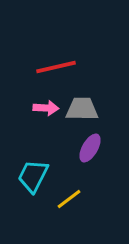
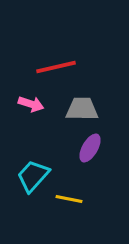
pink arrow: moved 15 px left, 4 px up; rotated 15 degrees clockwise
cyan trapezoid: rotated 15 degrees clockwise
yellow line: rotated 48 degrees clockwise
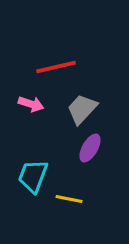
gray trapezoid: rotated 48 degrees counterclockwise
cyan trapezoid: rotated 21 degrees counterclockwise
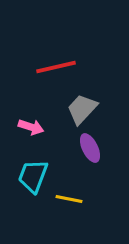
pink arrow: moved 23 px down
purple ellipse: rotated 56 degrees counterclockwise
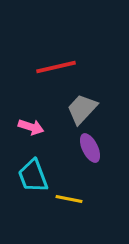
cyan trapezoid: rotated 42 degrees counterclockwise
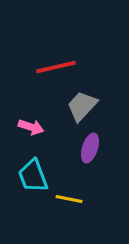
gray trapezoid: moved 3 px up
purple ellipse: rotated 44 degrees clockwise
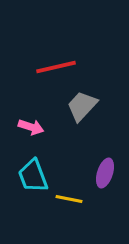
purple ellipse: moved 15 px right, 25 px down
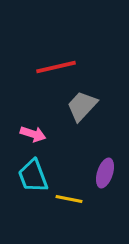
pink arrow: moved 2 px right, 7 px down
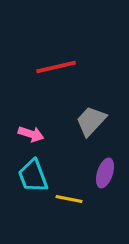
gray trapezoid: moved 9 px right, 15 px down
pink arrow: moved 2 px left
